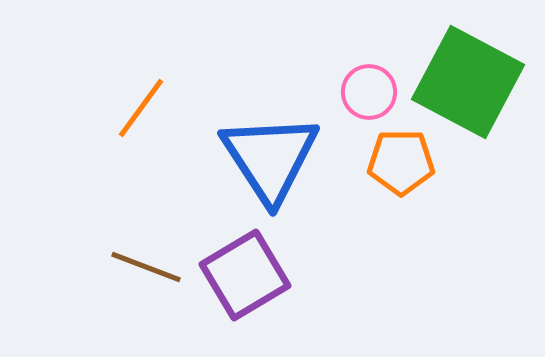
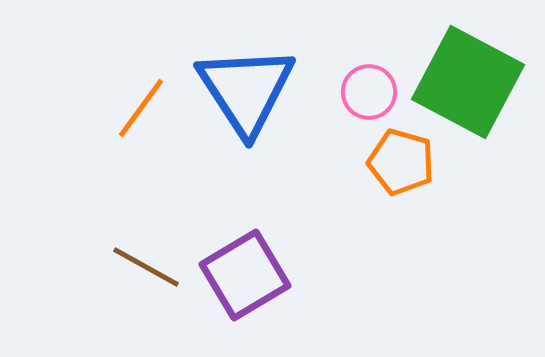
blue triangle: moved 24 px left, 68 px up
orange pentagon: rotated 16 degrees clockwise
brown line: rotated 8 degrees clockwise
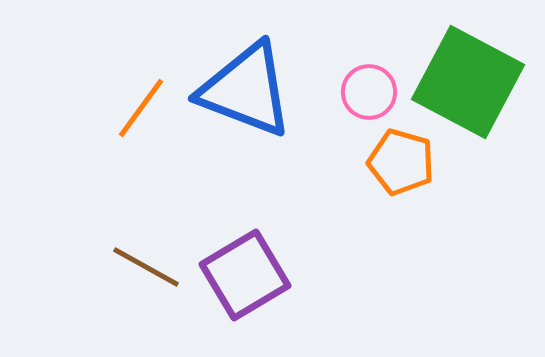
blue triangle: rotated 36 degrees counterclockwise
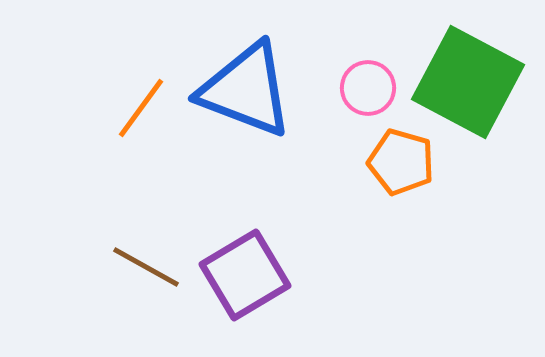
pink circle: moved 1 px left, 4 px up
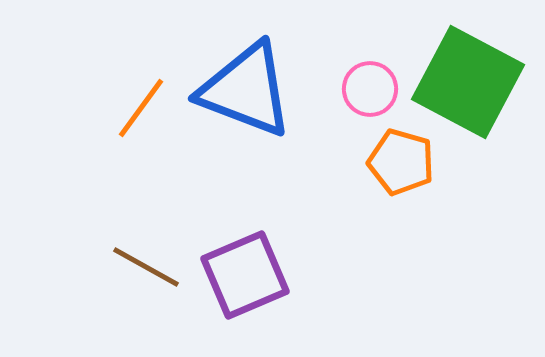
pink circle: moved 2 px right, 1 px down
purple square: rotated 8 degrees clockwise
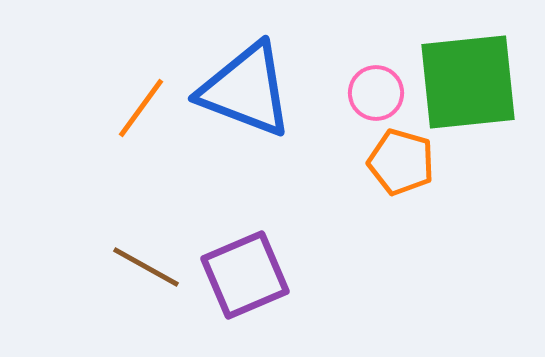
green square: rotated 34 degrees counterclockwise
pink circle: moved 6 px right, 4 px down
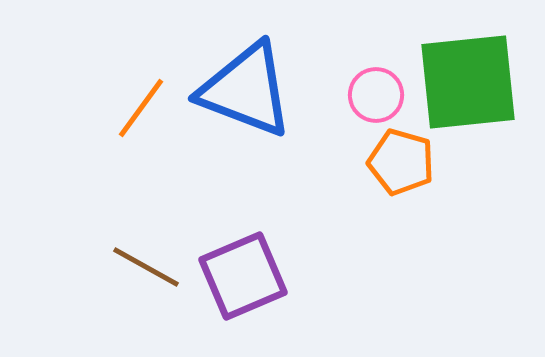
pink circle: moved 2 px down
purple square: moved 2 px left, 1 px down
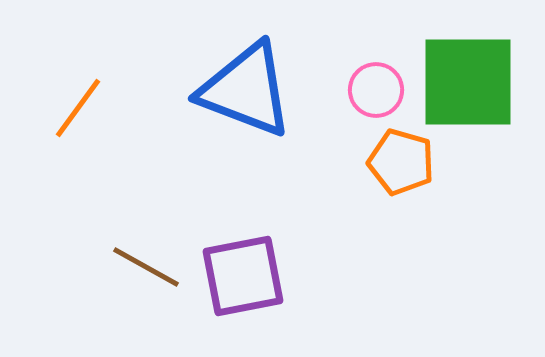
green square: rotated 6 degrees clockwise
pink circle: moved 5 px up
orange line: moved 63 px left
purple square: rotated 12 degrees clockwise
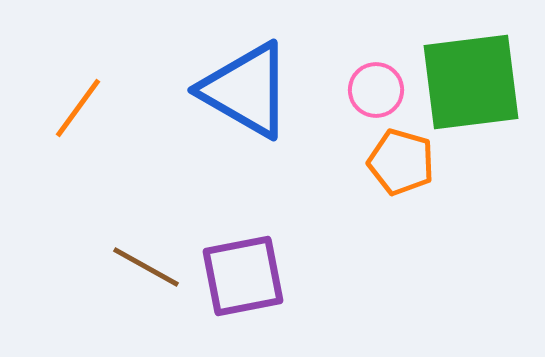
green square: moved 3 px right; rotated 7 degrees counterclockwise
blue triangle: rotated 9 degrees clockwise
